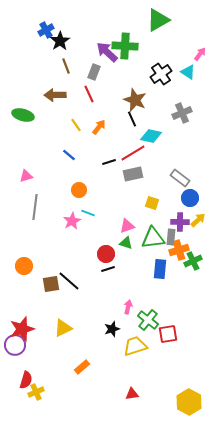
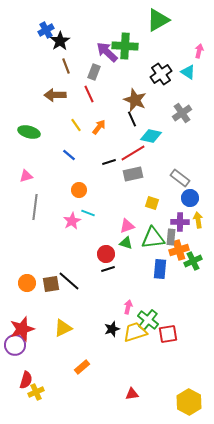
pink arrow at (200, 54): moved 1 px left, 3 px up; rotated 24 degrees counterclockwise
gray cross at (182, 113): rotated 12 degrees counterclockwise
green ellipse at (23, 115): moved 6 px right, 17 px down
yellow arrow at (198, 220): rotated 56 degrees counterclockwise
orange circle at (24, 266): moved 3 px right, 17 px down
yellow trapezoid at (135, 346): moved 14 px up
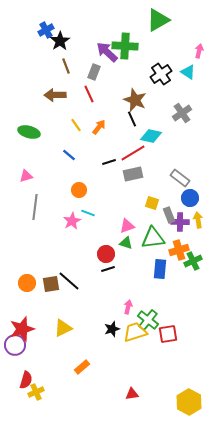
gray rectangle at (171, 237): moved 2 px left, 22 px up; rotated 28 degrees counterclockwise
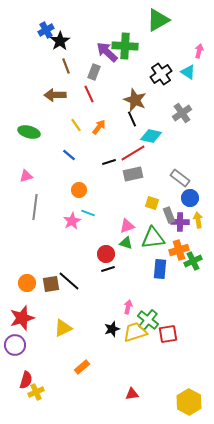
red star at (22, 329): moved 11 px up
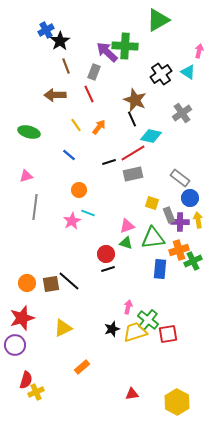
yellow hexagon at (189, 402): moved 12 px left
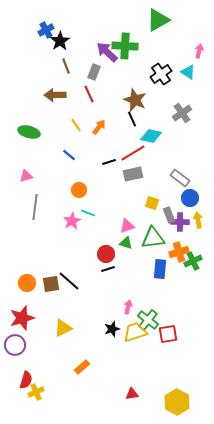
orange cross at (179, 250): moved 2 px down
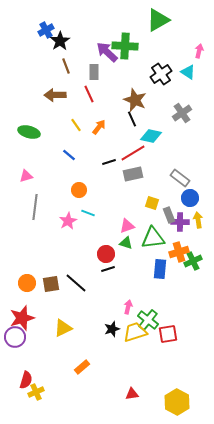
gray rectangle at (94, 72): rotated 21 degrees counterclockwise
pink star at (72, 221): moved 4 px left
black line at (69, 281): moved 7 px right, 2 px down
purple circle at (15, 345): moved 8 px up
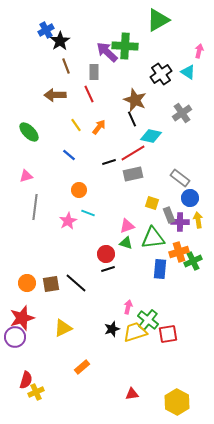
green ellipse at (29, 132): rotated 30 degrees clockwise
